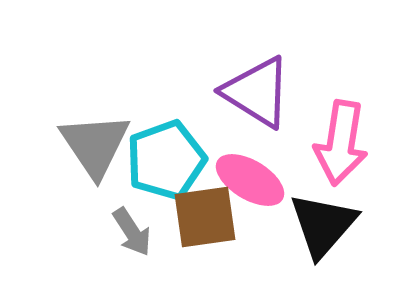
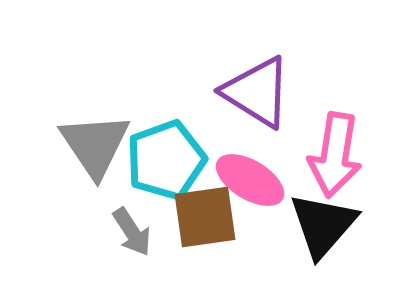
pink arrow: moved 6 px left, 12 px down
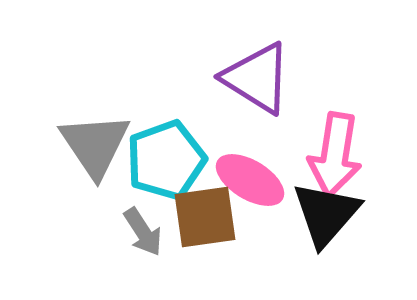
purple triangle: moved 14 px up
black triangle: moved 3 px right, 11 px up
gray arrow: moved 11 px right
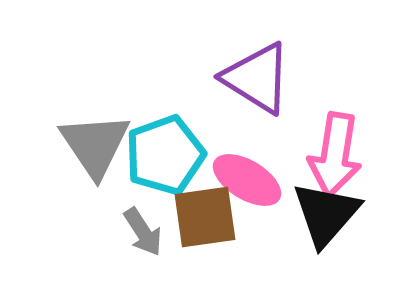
cyan pentagon: moved 1 px left, 5 px up
pink ellipse: moved 3 px left
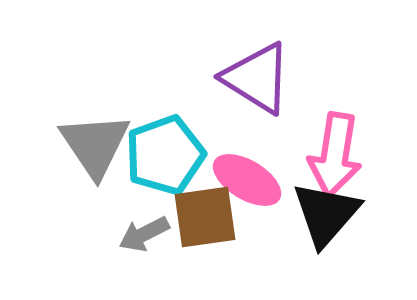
gray arrow: moved 1 px right, 2 px down; rotated 96 degrees clockwise
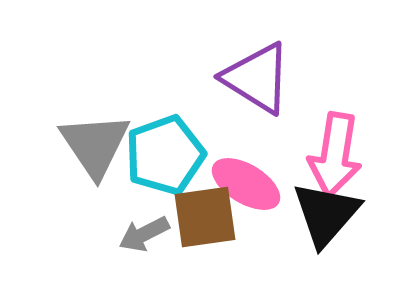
pink ellipse: moved 1 px left, 4 px down
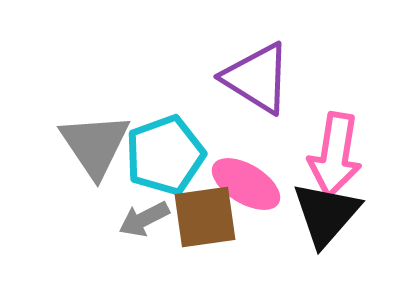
gray arrow: moved 15 px up
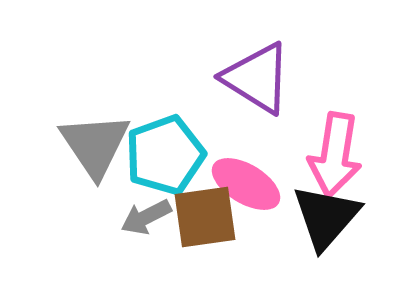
black triangle: moved 3 px down
gray arrow: moved 2 px right, 2 px up
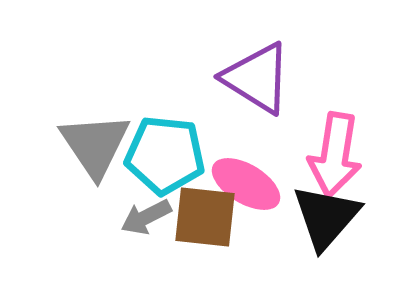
cyan pentagon: rotated 26 degrees clockwise
brown square: rotated 14 degrees clockwise
